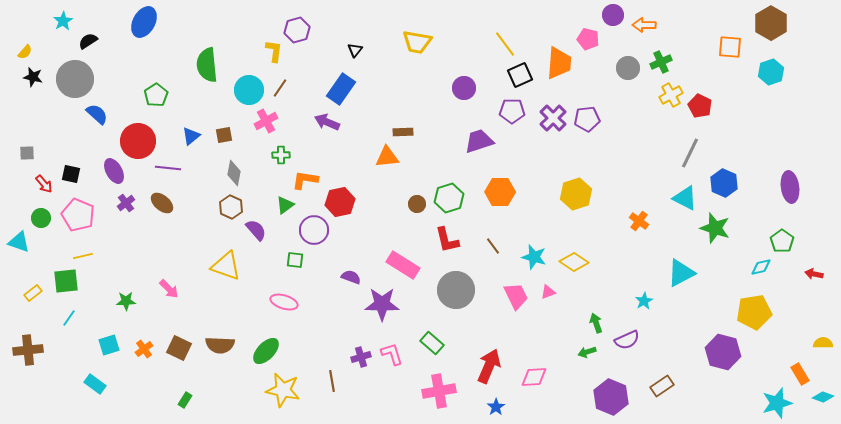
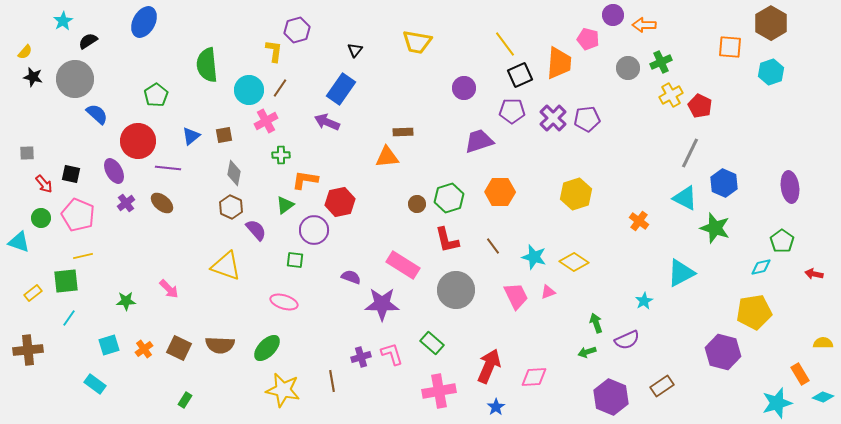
green ellipse at (266, 351): moved 1 px right, 3 px up
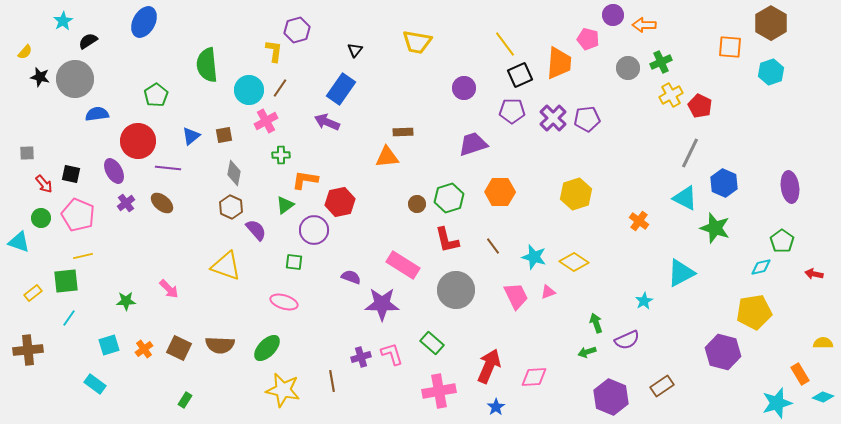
black star at (33, 77): moved 7 px right
blue semicircle at (97, 114): rotated 50 degrees counterclockwise
purple trapezoid at (479, 141): moved 6 px left, 3 px down
green square at (295, 260): moved 1 px left, 2 px down
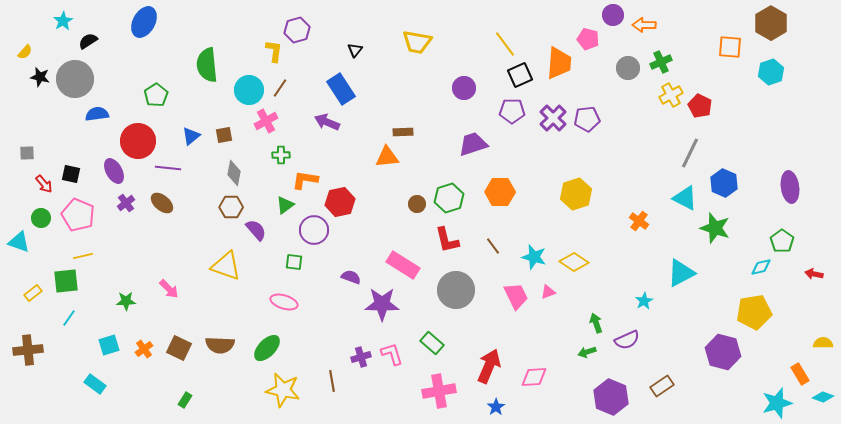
blue rectangle at (341, 89): rotated 68 degrees counterclockwise
brown hexagon at (231, 207): rotated 25 degrees counterclockwise
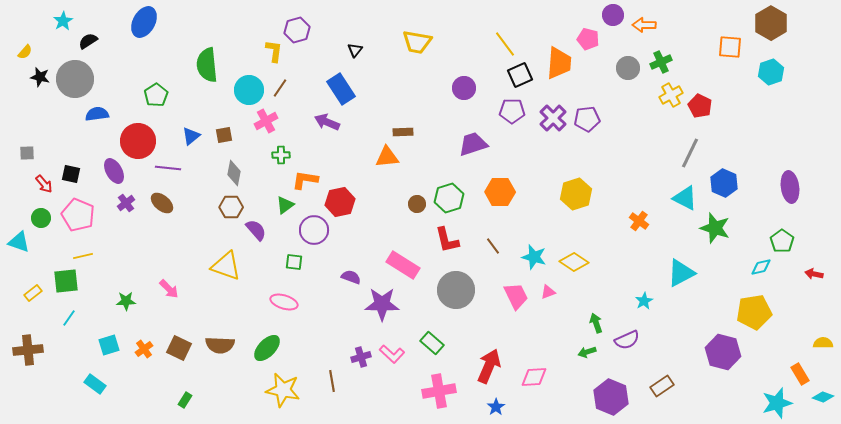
pink L-shape at (392, 354): rotated 150 degrees clockwise
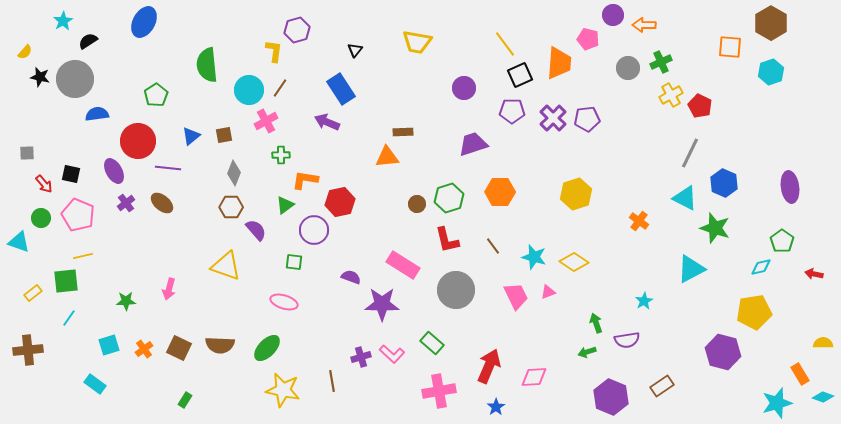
gray diamond at (234, 173): rotated 10 degrees clockwise
cyan triangle at (681, 273): moved 10 px right, 4 px up
pink arrow at (169, 289): rotated 60 degrees clockwise
purple semicircle at (627, 340): rotated 15 degrees clockwise
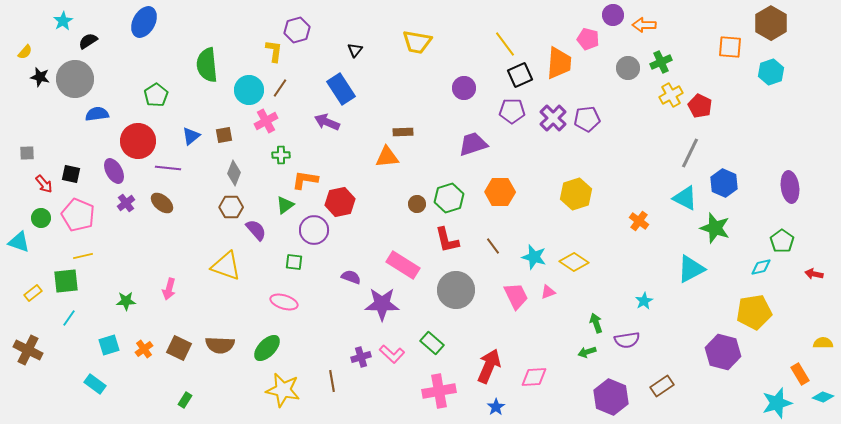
brown cross at (28, 350): rotated 32 degrees clockwise
